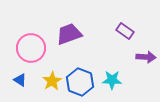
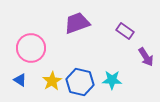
purple trapezoid: moved 8 px right, 11 px up
purple arrow: rotated 54 degrees clockwise
blue hexagon: rotated 8 degrees counterclockwise
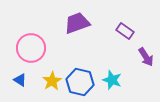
cyan star: rotated 18 degrees clockwise
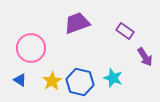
purple arrow: moved 1 px left
cyan star: moved 1 px right, 2 px up
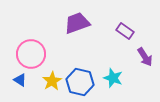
pink circle: moved 6 px down
